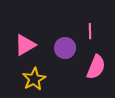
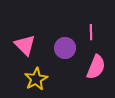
pink line: moved 1 px right, 1 px down
pink triangle: rotated 45 degrees counterclockwise
yellow star: moved 2 px right
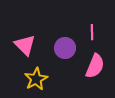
pink line: moved 1 px right
pink semicircle: moved 1 px left, 1 px up
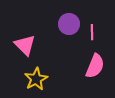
purple circle: moved 4 px right, 24 px up
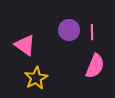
purple circle: moved 6 px down
pink triangle: rotated 10 degrees counterclockwise
yellow star: moved 1 px up
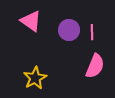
pink triangle: moved 6 px right, 24 px up
yellow star: moved 1 px left
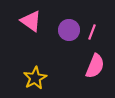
pink line: rotated 21 degrees clockwise
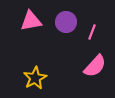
pink triangle: rotated 45 degrees counterclockwise
purple circle: moved 3 px left, 8 px up
pink semicircle: rotated 20 degrees clockwise
